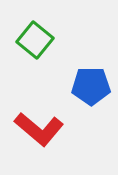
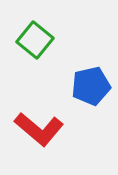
blue pentagon: rotated 12 degrees counterclockwise
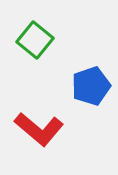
blue pentagon: rotated 6 degrees counterclockwise
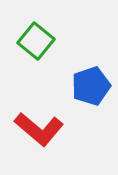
green square: moved 1 px right, 1 px down
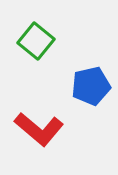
blue pentagon: rotated 6 degrees clockwise
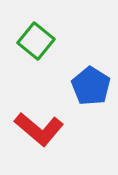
blue pentagon: rotated 27 degrees counterclockwise
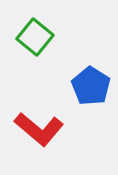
green square: moved 1 px left, 4 px up
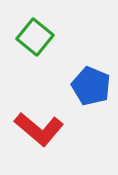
blue pentagon: rotated 9 degrees counterclockwise
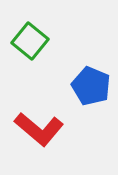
green square: moved 5 px left, 4 px down
